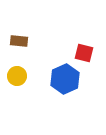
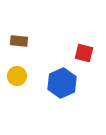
blue hexagon: moved 3 px left, 4 px down
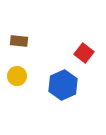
red square: rotated 24 degrees clockwise
blue hexagon: moved 1 px right, 2 px down
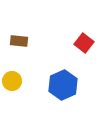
red square: moved 10 px up
yellow circle: moved 5 px left, 5 px down
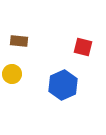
red square: moved 1 px left, 4 px down; rotated 24 degrees counterclockwise
yellow circle: moved 7 px up
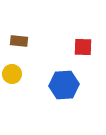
red square: rotated 12 degrees counterclockwise
blue hexagon: moved 1 px right; rotated 20 degrees clockwise
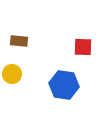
blue hexagon: rotated 12 degrees clockwise
